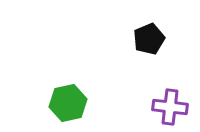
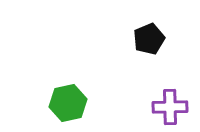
purple cross: rotated 8 degrees counterclockwise
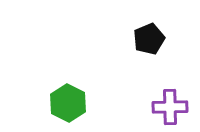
green hexagon: rotated 21 degrees counterclockwise
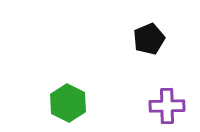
purple cross: moved 3 px left, 1 px up
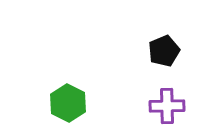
black pentagon: moved 15 px right, 12 px down
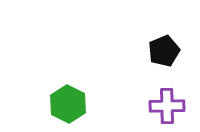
green hexagon: moved 1 px down
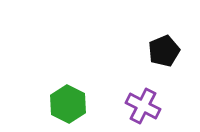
purple cross: moved 24 px left; rotated 28 degrees clockwise
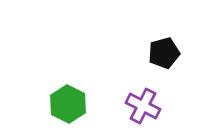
black pentagon: moved 2 px down; rotated 8 degrees clockwise
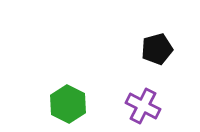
black pentagon: moved 7 px left, 4 px up
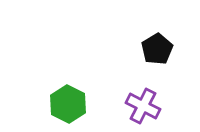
black pentagon: rotated 16 degrees counterclockwise
